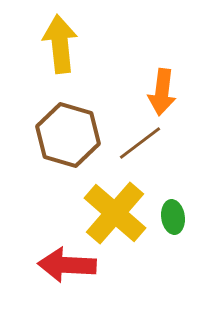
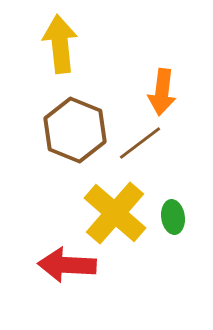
brown hexagon: moved 7 px right, 5 px up; rotated 6 degrees clockwise
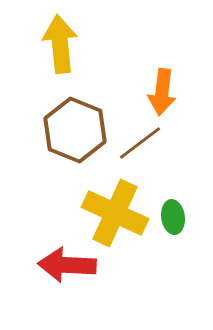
yellow cross: rotated 16 degrees counterclockwise
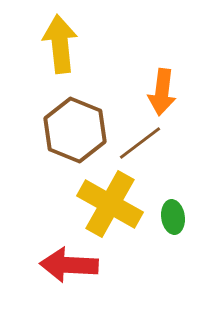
yellow cross: moved 5 px left, 9 px up; rotated 4 degrees clockwise
red arrow: moved 2 px right
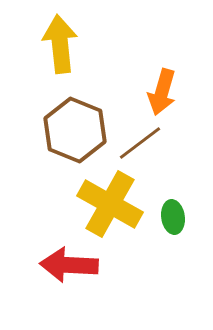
orange arrow: rotated 9 degrees clockwise
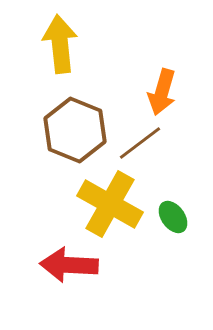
green ellipse: rotated 28 degrees counterclockwise
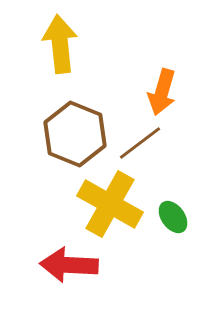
brown hexagon: moved 4 px down
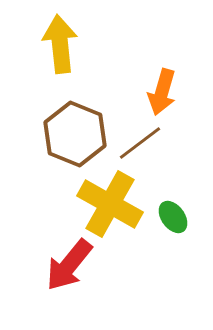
red arrow: rotated 54 degrees counterclockwise
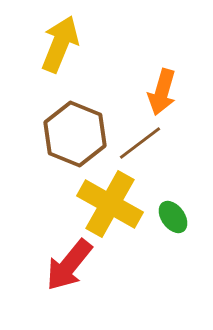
yellow arrow: rotated 28 degrees clockwise
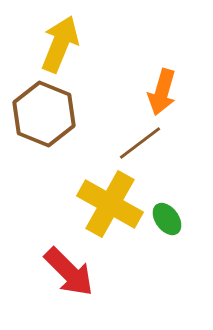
brown hexagon: moved 31 px left, 20 px up
green ellipse: moved 6 px left, 2 px down
red arrow: moved 7 px down; rotated 84 degrees counterclockwise
